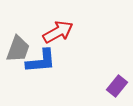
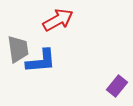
red arrow: moved 12 px up
gray trapezoid: rotated 28 degrees counterclockwise
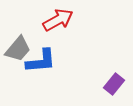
gray trapezoid: rotated 48 degrees clockwise
purple rectangle: moved 3 px left, 2 px up
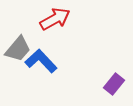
red arrow: moved 3 px left, 1 px up
blue L-shape: rotated 128 degrees counterclockwise
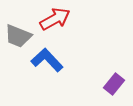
gray trapezoid: moved 13 px up; rotated 72 degrees clockwise
blue L-shape: moved 6 px right, 1 px up
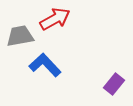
gray trapezoid: moved 2 px right; rotated 148 degrees clockwise
blue L-shape: moved 2 px left, 5 px down
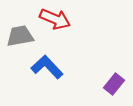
red arrow: rotated 52 degrees clockwise
blue L-shape: moved 2 px right, 2 px down
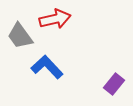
red arrow: rotated 36 degrees counterclockwise
gray trapezoid: rotated 116 degrees counterclockwise
